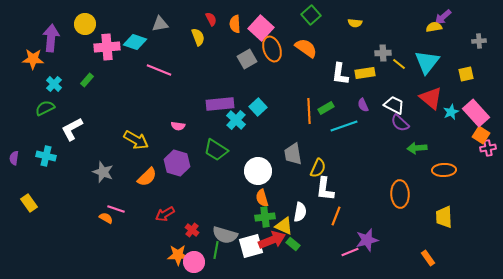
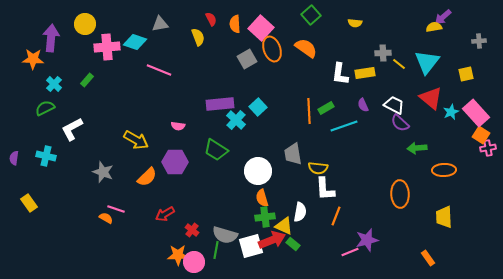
purple hexagon at (177, 163): moved 2 px left, 1 px up; rotated 15 degrees counterclockwise
yellow semicircle at (318, 168): rotated 72 degrees clockwise
white L-shape at (325, 189): rotated 10 degrees counterclockwise
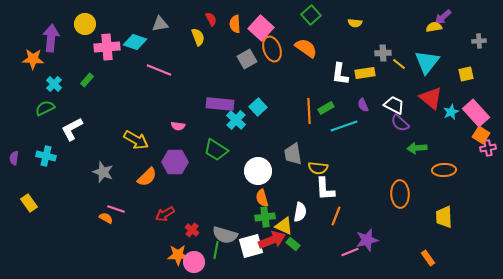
purple rectangle at (220, 104): rotated 12 degrees clockwise
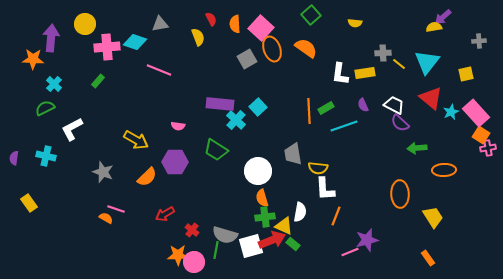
green rectangle at (87, 80): moved 11 px right, 1 px down
yellow trapezoid at (444, 217): moved 11 px left; rotated 150 degrees clockwise
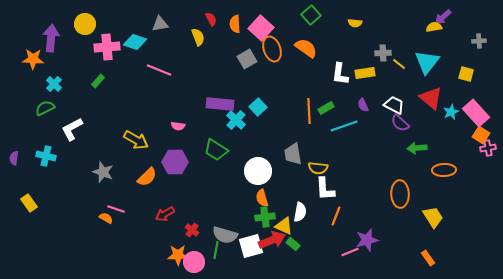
yellow square at (466, 74): rotated 28 degrees clockwise
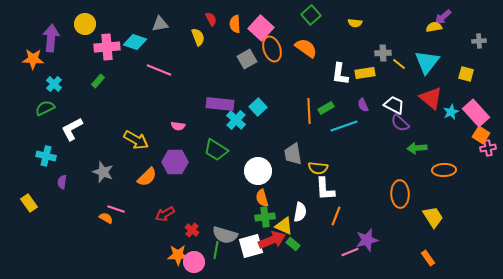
purple semicircle at (14, 158): moved 48 px right, 24 px down
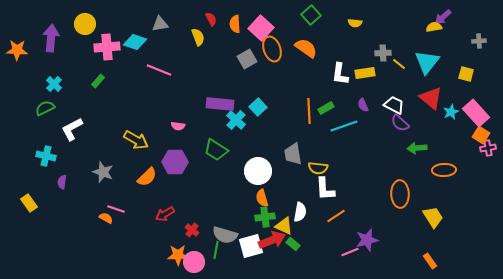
orange star at (33, 59): moved 16 px left, 9 px up
orange line at (336, 216): rotated 36 degrees clockwise
orange rectangle at (428, 258): moved 2 px right, 3 px down
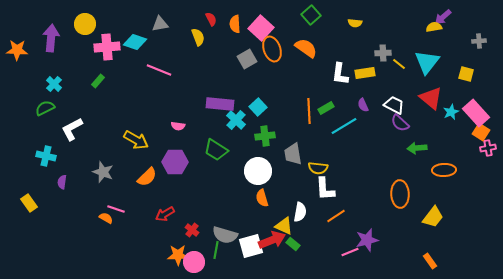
cyan line at (344, 126): rotated 12 degrees counterclockwise
orange square at (481, 135): moved 3 px up
green cross at (265, 217): moved 81 px up
yellow trapezoid at (433, 217): rotated 70 degrees clockwise
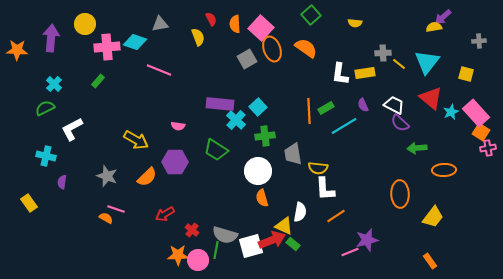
gray star at (103, 172): moved 4 px right, 4 px down
pink circle at (194, 262): moved 4 px right, 2 px up
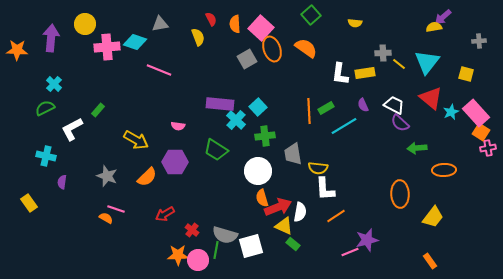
green rectangle at (98, 81): moved 29 px down
red arrow at (272, 240): moved 6 px right, 33 px up
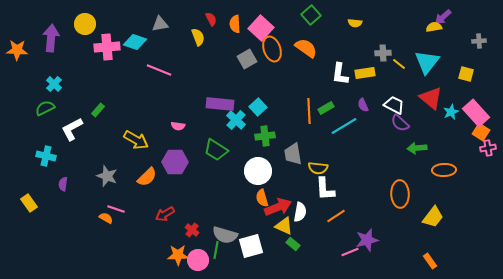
purple semicircle at (62, 182): moved 1 px right, 2 px down
